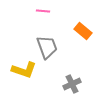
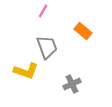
pink line: rotated 64 degrees counterclockwise
yellow L-shape: moved 2 px right, 1 px down
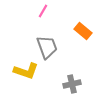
gray cross: rotated 12 degrees clockwise
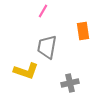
orange rectangle: rotated 42 degrees clockwise
gray trapezoid: rotated 150 degrees counterclockwise
gray cross: moved 2 px left, 1 px up
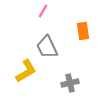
gray trapezoid: rotated 35 degrees counterclockwise
yellow L-shape: rotated 50 degrees counterclockwise
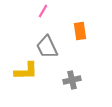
orange rectangle: moved 3 px left
yellow L-shape: rotated 30 degrees clockwise
gray cross: moved 2 px right, 3 px up
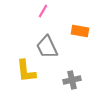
orange rectangle: rotated 72 degrees counterclockwise
yellow L-shape: rotated 85 degrees clockwise
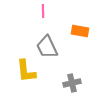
pink line: rotated 32 degrees counterclockwise
gray cross: moved 3 px down
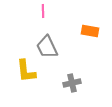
orange rectangle: moved 10 px right
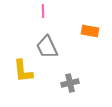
yellow L-shape: moved 3 px left
gray cross: moved 2 px left
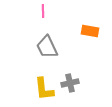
yellow L-shape: moved 21 px right, 18 px down
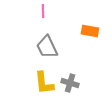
gray cross: rotated 30 degrees clockwise
yellow L-shape: moved 6 px up
